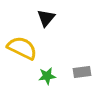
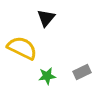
gray rectangle: rotated 18 degrees counterclockwise
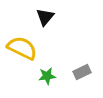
black triangle: moved 1 px left, 1 px up
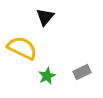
green star: rotated 18 degrees counterclockwise
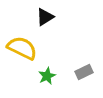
black triangle: rotated 18 degrees clockwise
gray rectangle: moved 2 px right
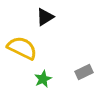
green star: moved 4 px left, 3 px down
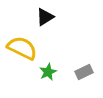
green star: moved 5 px right, 7 px up
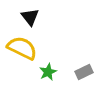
black triangle: moved 15 px left; rotated 36 degrees counterclockwise
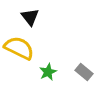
yellow semicircle: moved 3 px left
gray rectangle: rotated 66 degrees clockwise
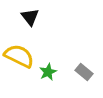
yellow semicircle: moved 8 px down
